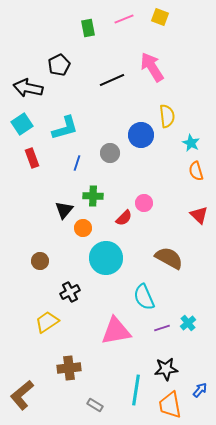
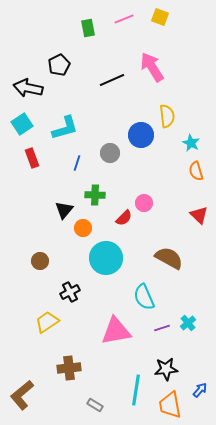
green cross: moved 2 px right, 1 px up
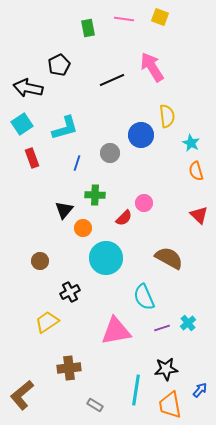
pink line: rotated 30 degrees clockwise
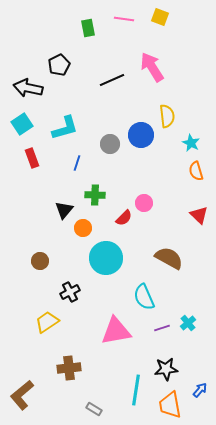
gray circle: moved 9 px up
gray rectangle: moved 1 px left, 4 px down
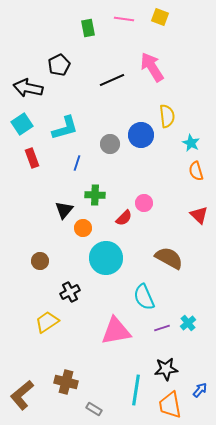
brown cross: moved 3 px left, 14 px down; rotated 20 degrees clockwise
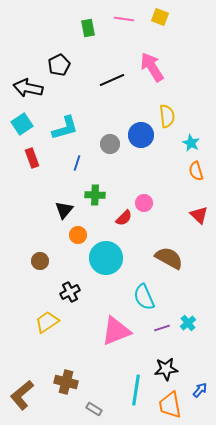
orange circle: moved 5 px left, 7 px down
pink triangle: rotated 12 degrees counterclockwise
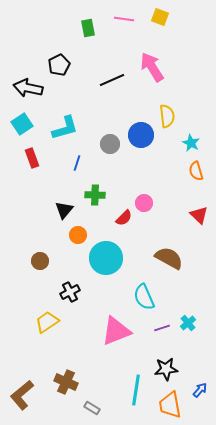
brown cross: rotated 10 degrees clockwise
gray rectangle: moved 2 px left, 1 px up
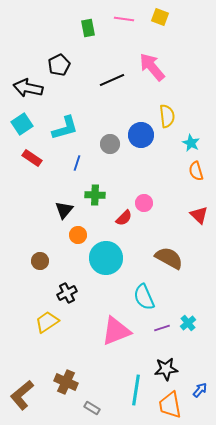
pink arrow: rotated 8 degrees counterclockwise
red rectangle: rotated 36 degrees counterclockwise
black cross: moved 3 px left, 1 px down
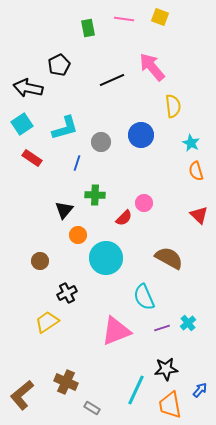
yellow semicircle: moved 6 px right, 10 px up
gray circle: moved 9 px left, 2 px up
cyan line: rotated 16 degrees clockwise
